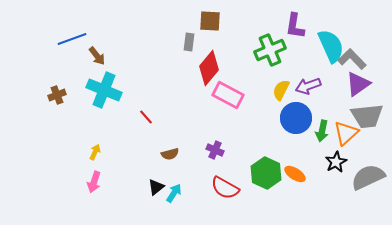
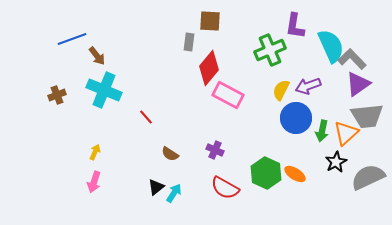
brown semicircle: rotated 48 degrees clockwise
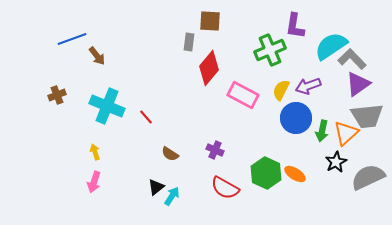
cyan semicircle: rotated 100 degrees counterclockwise
cyan cross: moved 3 px right, 16 px down
pink rectangle: moved 15 px right
yellow arrow: rotated 42 degrees counterclockwise
cyan arrow: moved 2 px left, 3 px down
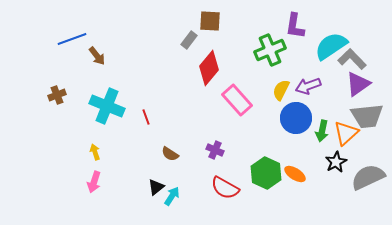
gray rectangle: moved 2 px up; rotated 30 degrees clockwise
pink rectangle: moved 6 px left, 5 px down; rotated 20 degrees clockwise
red line: rotated 21 degrees clockwise
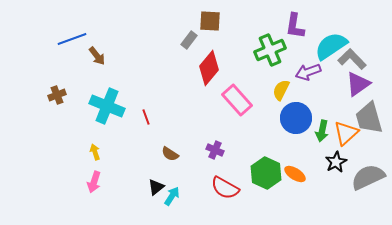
purple arrow: moved 14 px up
gray trapezoid: moved 2 px right, 2 px down; rotated 80 degrees clockwise
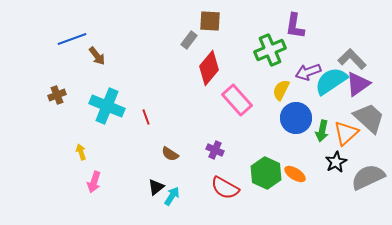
cyan semicircle: moved 35 px down
gray trapezoid: rotated 148 degrees clockwise
yellow arrow: moved 14 px left
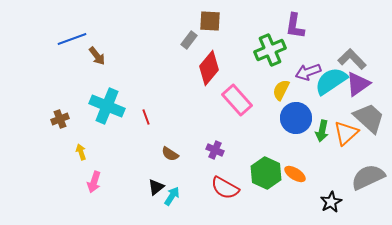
brown cross: moved 3 px right, 24 px down
black star: moved 5 px left, 40 px down
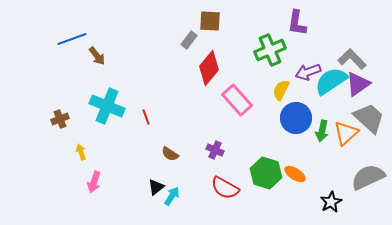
purple L-shape: moved 2 px right, 3 px up
green hexagon: rotated 8 degrees counterclockwise
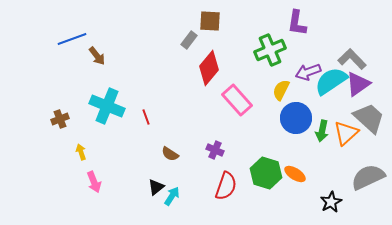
pink arrow: rotated 40 degrees counterclockwise
red semicircle: moved 1 px right, 2 px up; rotated 100 degrees counterclockwise
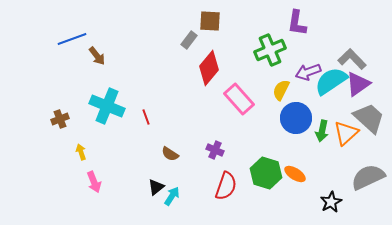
pink rectangle: moved 2 px right, 1 px up
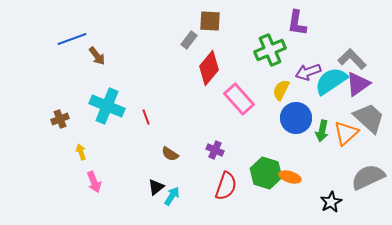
orange ellipse: moved 5 px left, 3 px down; rotated 15 degrees counterclockwise
